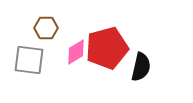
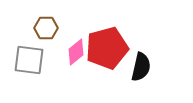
pink diamond: rotated 8 degrees counterclockwise
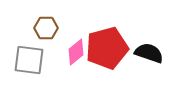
black semicircle: moved 8 px right, 14 px up; rotated 84 degrees counterclockwise
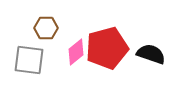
black semicircle: moved 2 px right, 1 px down
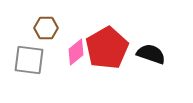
red pentagon: rotated 15 degrees counterclockwise
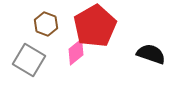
brown hexagon: moved 4 px up; rotated 20 degrees clockwise
red pentagon: moved 12 px left, 22 px up
gray square: rotated 24 degrees clockwise
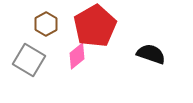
brown hexagon: rotated 10 degrees clockwise
pink diamond: moved 1 px right, 4 px down
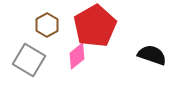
brown hexagon: moved 1 px right, 1 px down
black semicircle: moved 1 px right, 1 px down
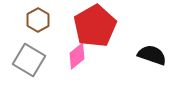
brown hexagon: moved 9 px left, 5 px up
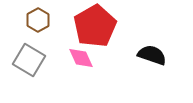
pink diamond: moved 4 px right, 2 px down; rotated 76 degrees counterclockwise
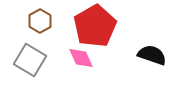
brown hexagon: moved 2 px right, 1 px down
gray square: moved 1 px right
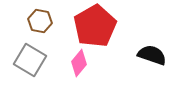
brown hexagon: rotated 20 degrees counterclockwise
pink diamond: moved 2 px left, 5 px down; rotated 64 degrees clockwise
